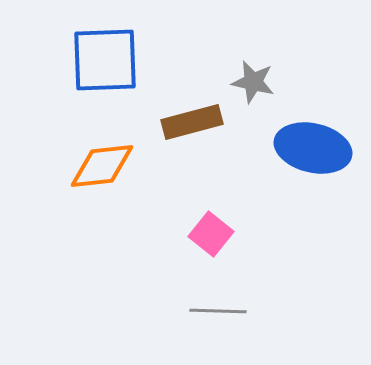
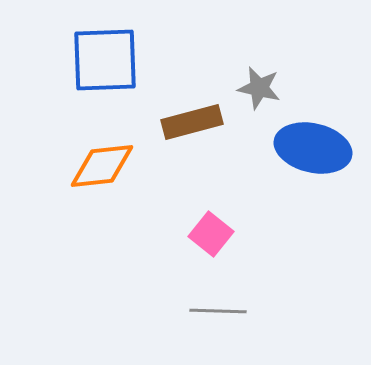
gray star: moved 6 px right, 6 px down
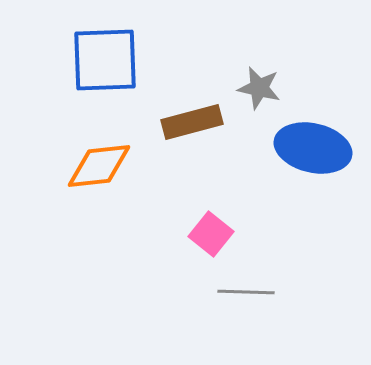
orange diamond: moved 3 px left
gray line: moved 28 px right, 19 px up
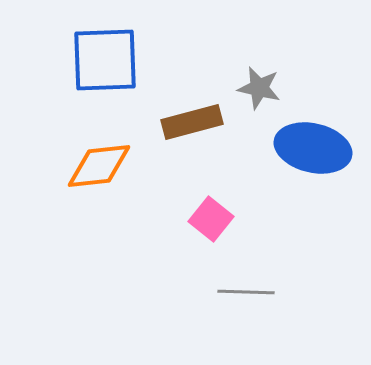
pink square: moved 15 px up
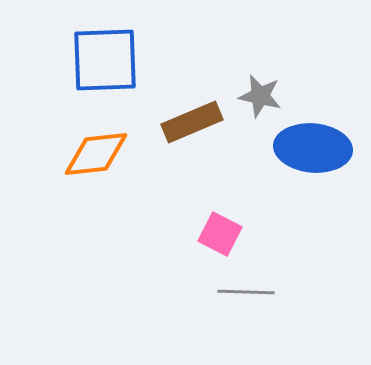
gray star: moved 1 px right, 8 px down
brown rectangle: rotated 8 degrees counterclockwise
blue ellipse: rotated 8 degrees counterclockwise
orange diamond: moved 3 px left, 12 px up
pink square: moved 9 px right, 15 px down; rotated 12 degrees counterclockwise
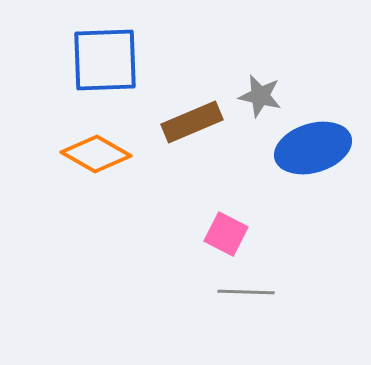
blue ellipse: rotated 22 degrees counterclockwise
orange diamond: rotated 36 degrees clockwise
pink square: moved 6 px right
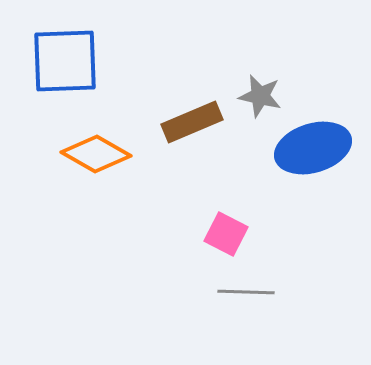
blue square: moved 40 px left, 1 px down
